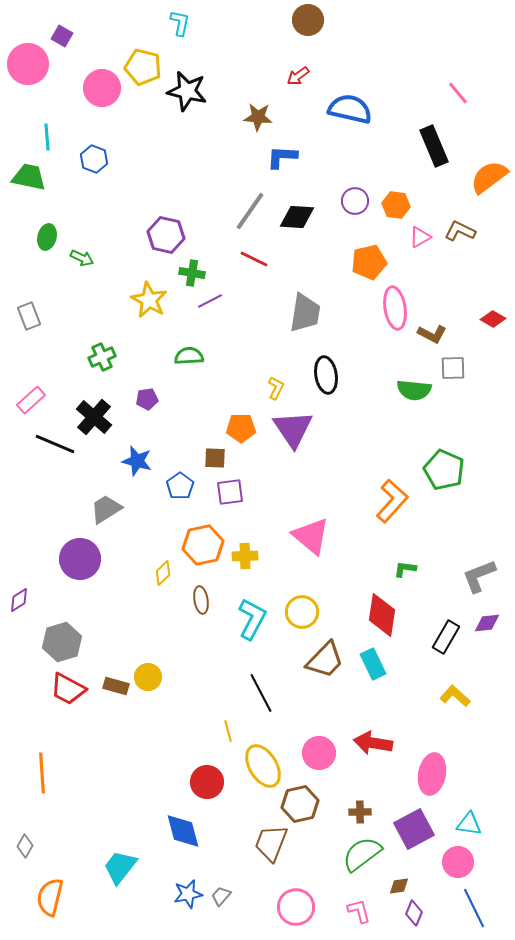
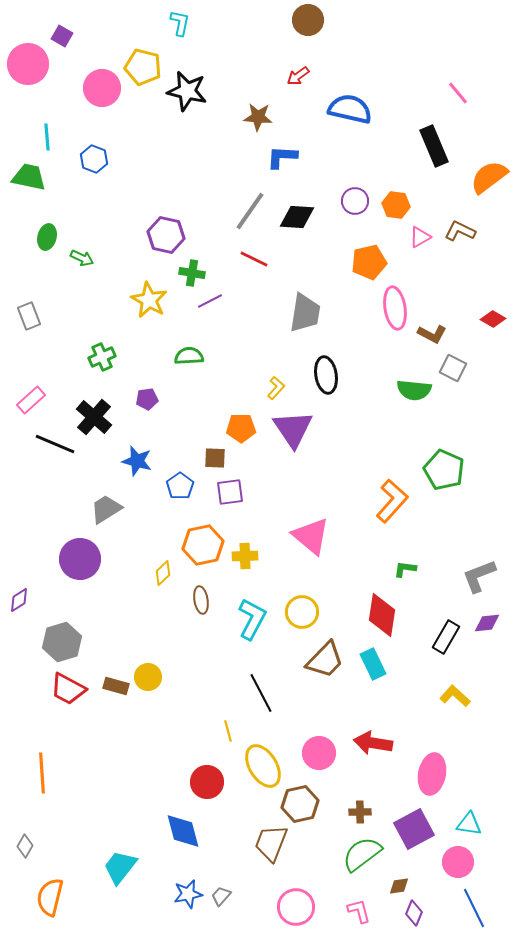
gray square at (453, 368): rotated 28 degrees clockwise
yellow L-shape at (276, 388): rotated 15 degrees clockwise
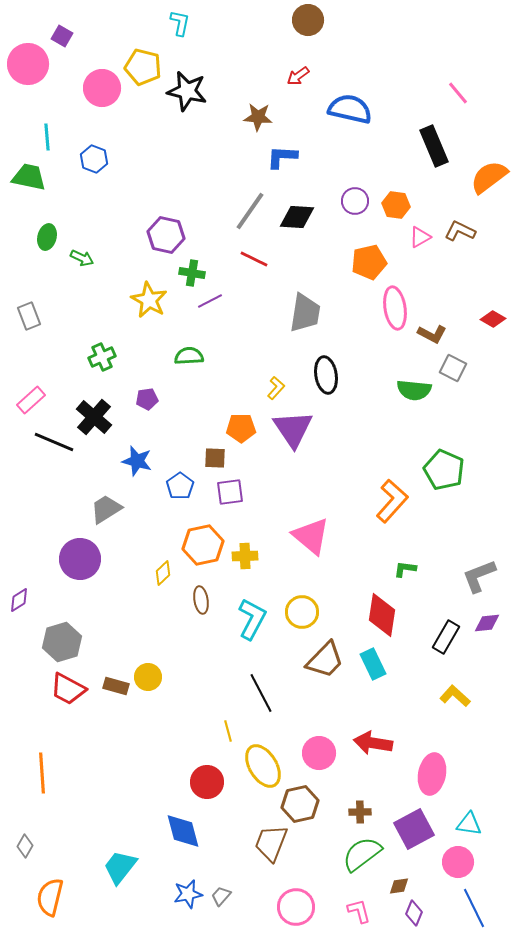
black line at (55, 444): moved 1 px left, 2 px up
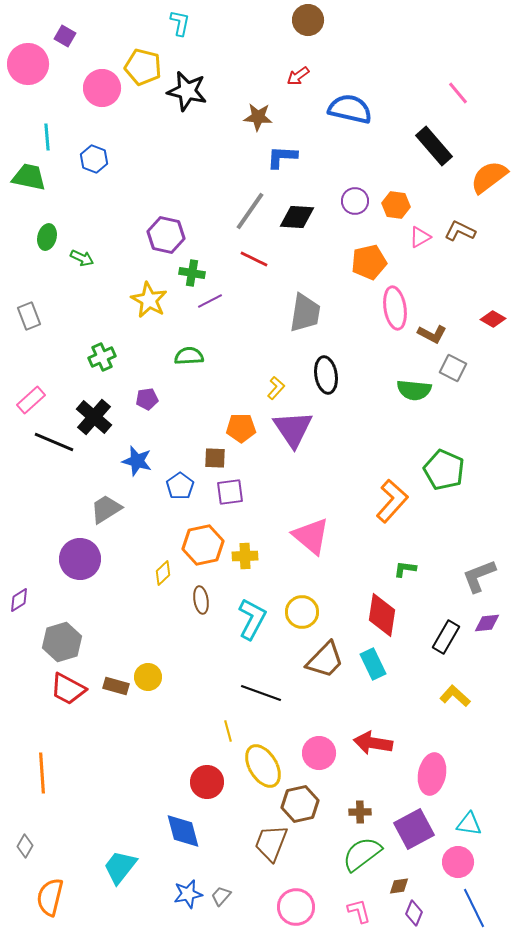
purple square at (62, 36): moved 3 px right
black rectangle at (434, 146): rotated 18 degrees counterclockwise
black line at (261, 693): rotated 42 degrees counterclockwise
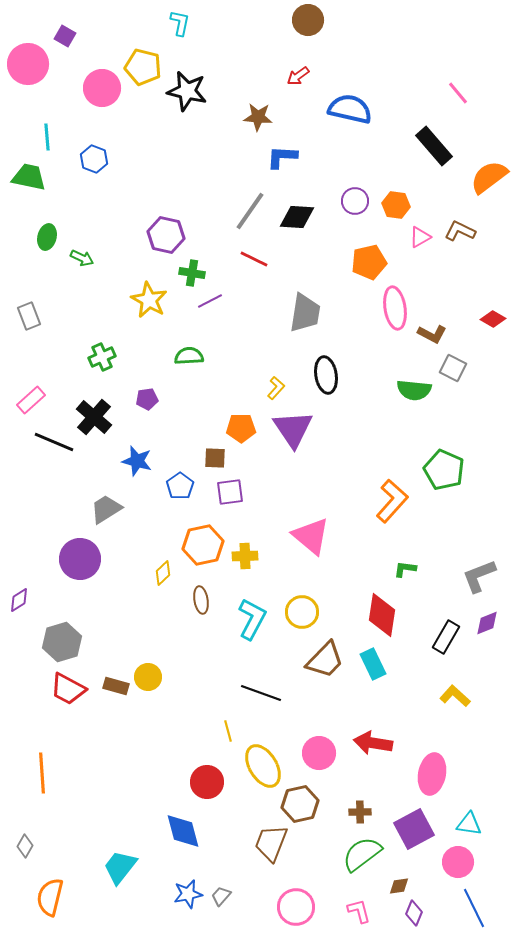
purple diamond at (487, 623): rotated 16 degrees counterclockwise
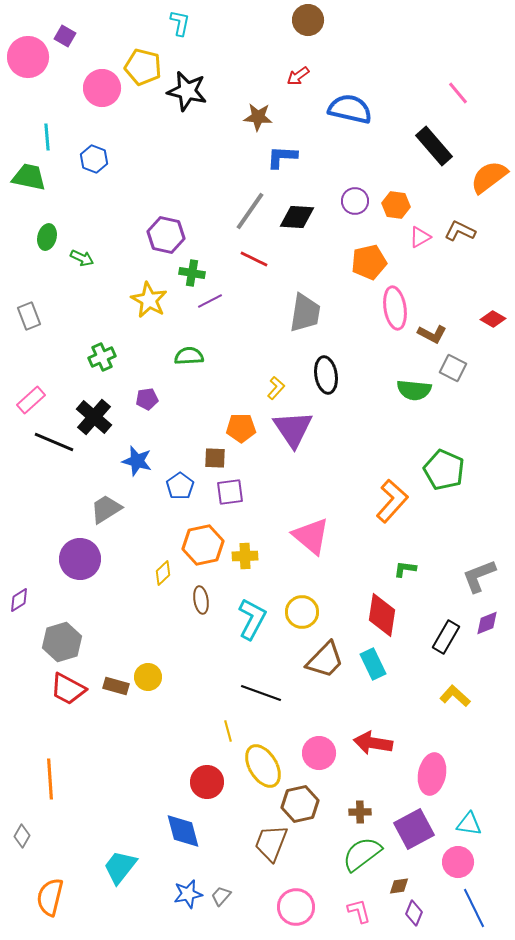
pink circle at (28, 64): moved 7 px up
orange line at (42, 773): moved 8 px right, 6 px down
gray diamond at (25, 846): moved 3 px left, 10 px up
